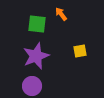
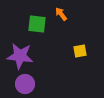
purple star: moved 16 px left; rotated 28 degrees clockwise
purple circle: moved 7 px left, 2 px up
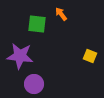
yellow square: moved 10 px right, 5 px down; rotated 32 degrees clockwise
purple circle: moved 9 px right
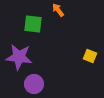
orange arrow: moved 3 px left, 4 px up
green square: moved 4 px left
purple star: moved 1 px left, 1 px down
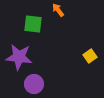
yellow square: rotated 32 degrees clockwise
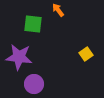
yellow square: moved 4 px left, 2 px up
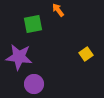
green square: rotated 18 degrees counterclockwise
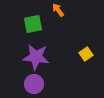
purple star: moved 17 px right
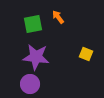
orange arrow: moved 7 px down
yellow square: rotated 32 degrees counterclockwise
purple circle: moved 4 px left
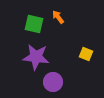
green square: moved 1 px right; rotated 24 degrees clockwise
purple circle: moved 23 px right, 2 px up
